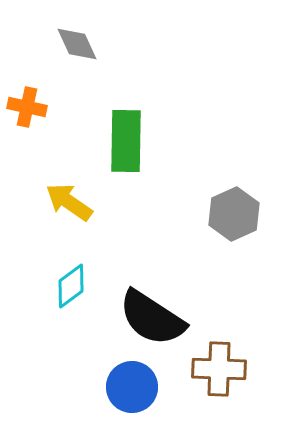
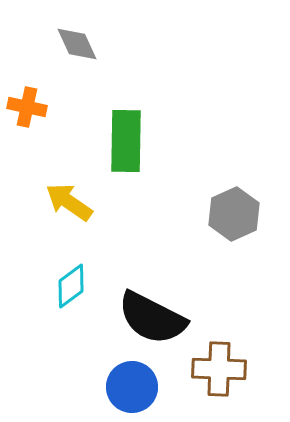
black semicircle: rotated 6 degrees counterclockwise
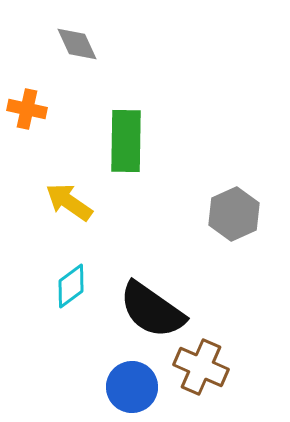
orange cross: moved 2 px down
black semicircle: moved 8 px up; rotated 8 degrees clockwise
brown cross: moved 18 px left, 2 px up; rotated 22 degrees clockwise
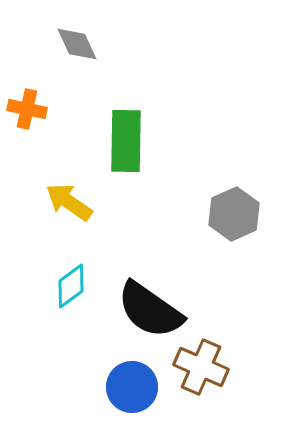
black semicircle: moved 2 px left
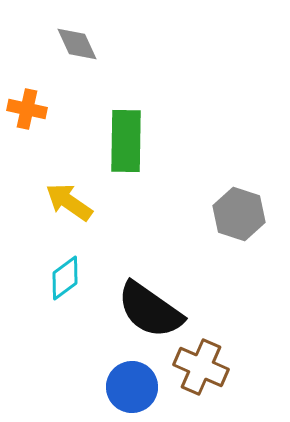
gray hexagon: moved 5 px right; rotated 18 degrees counterclockwise
cyan diamond: moved 6 px left, 8 px up
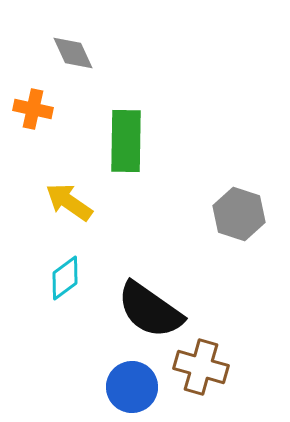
gray diamond: moved 4 px left, 9 px down
orange cross: moved 6 px right
brown cross: rotated 8 degrees counterclockwise
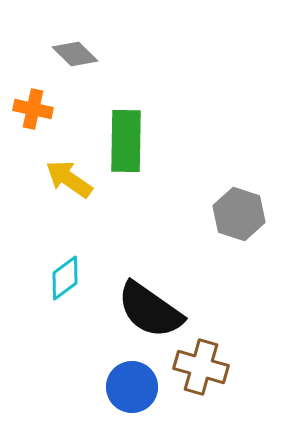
gray diamond: moved 2 px right, 1 px down; rotated 21 degrees counterclockwise
yellow arrow: moved 23 px up
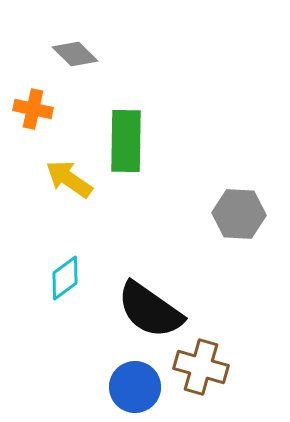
gray hexagon: rotated 15 degrees counterclockwise
blue circle: moved 3 px right
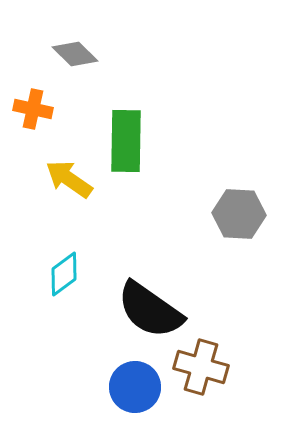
cyan diamond: moved 1 px left, 4 px up
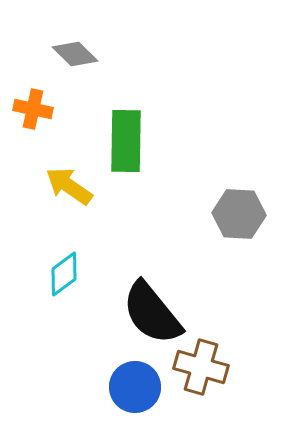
yellow arrow: moved 7 px down
black semicircle: moved 2 px right, 3 px down; rotated 16 degrees clockwise
